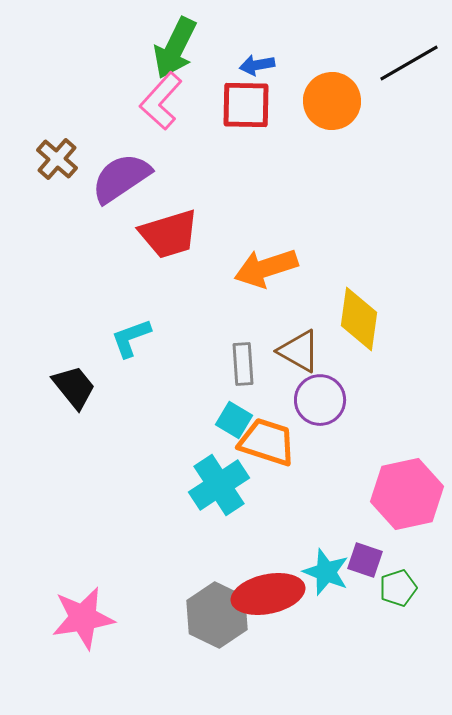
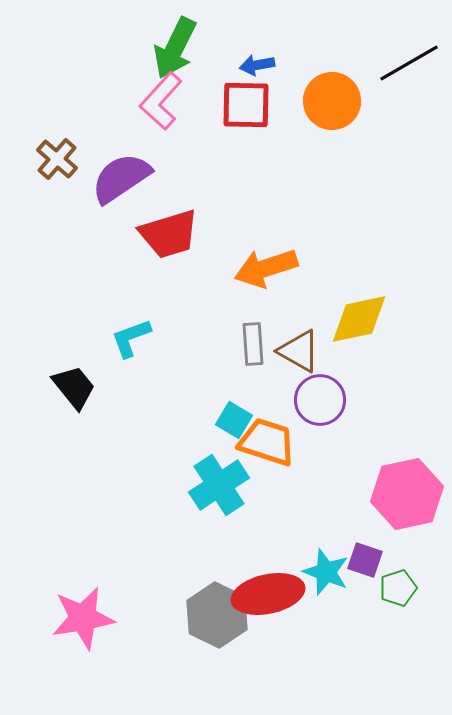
yellow diamond: rotated 70 degrees clockwise
gray rectangle: moved 10 px right, 20 px up
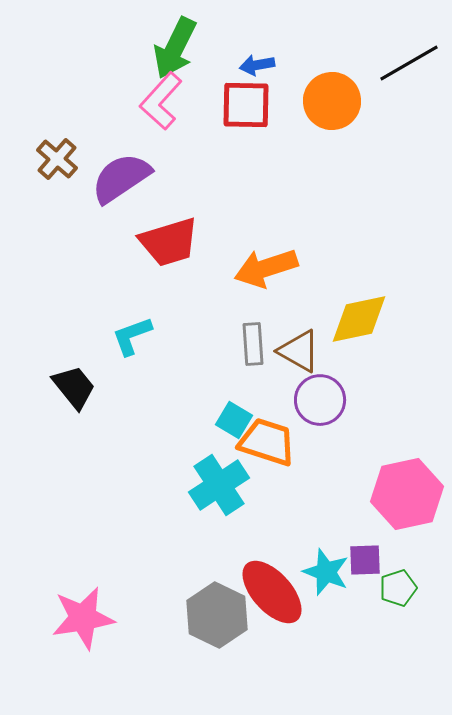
red trapezoid: moved 8 px down
cyan L-shape: moved 1 px right, 2 px up
purple square: rotated 21 degrees counterclockwise
red ellipse: moved 4 px right, 2 px up; rotated 60 degrees clockwise
